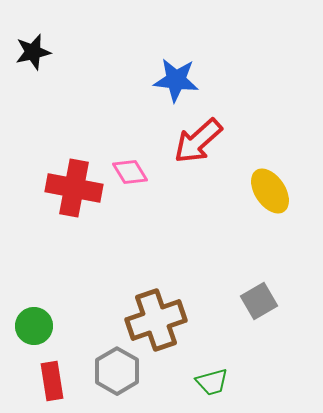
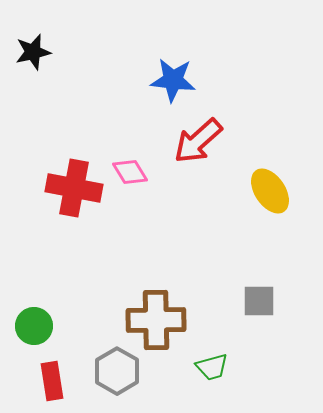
blue star: moved 3 px left
gray square: rotated 30 degrees clockwise
brown cross: rotated 18 degrees clockwise
green trapezoid: moved 15 px up
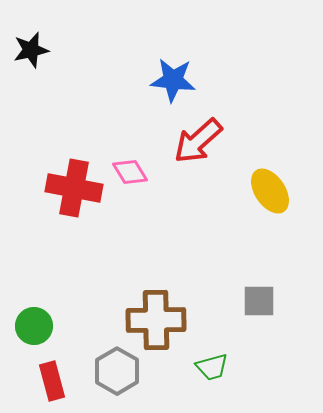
black star: moved 2 px left, 2 px up
red rectangle: rotated 6 degrees counterclockwise
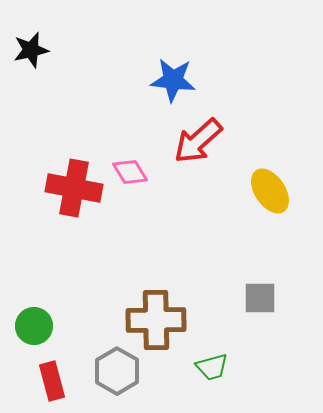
gray square: moved 1 px right, 3 px up
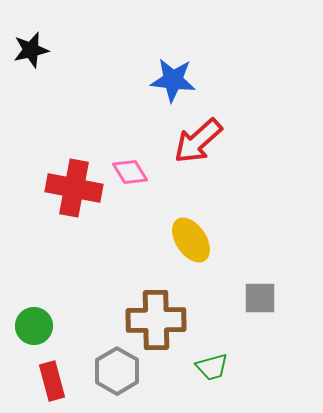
yellow ellipse: moved 79 px left, 49 px down
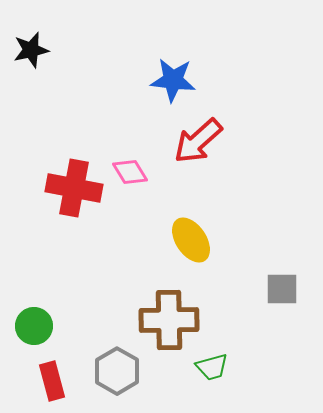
gray square: moved 22 px right, 9 px up
brown cross: moved 13 px right
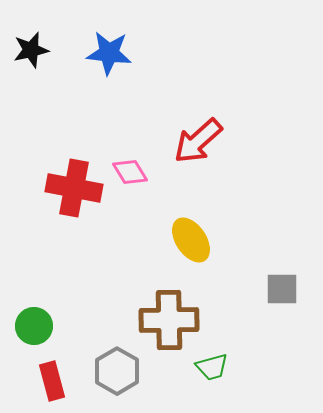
blue star: moved 64 px left, 27 px up
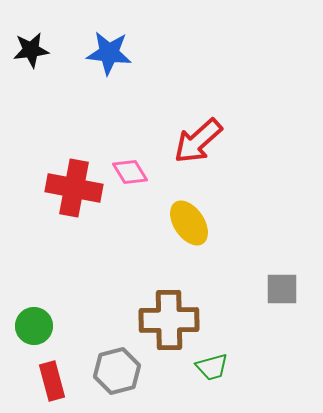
black star: rotated 6 degrees clockwise
yellow ellipse: moved 2 px left, 17 px up
gray hexagon: rotated 15 degrees clockwise
